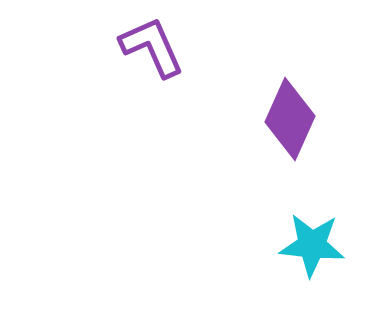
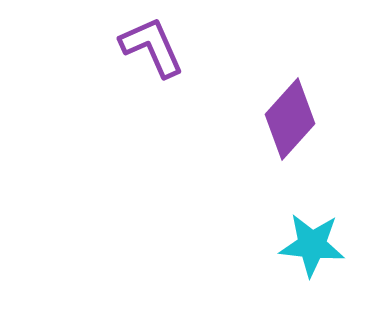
purple diamond: rotated 18 degrees clockwise
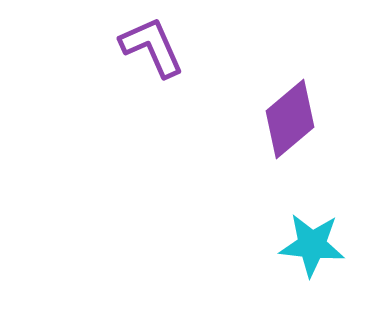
purple diamond: rotated 8 degrees clockwise
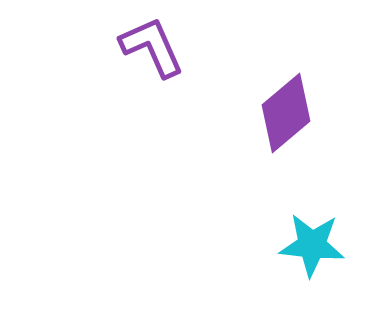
purple diamond: moved 4 px left, 6 px up
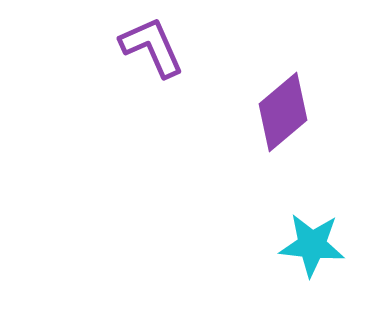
purple diamond: moved 3 px left, 1 px up
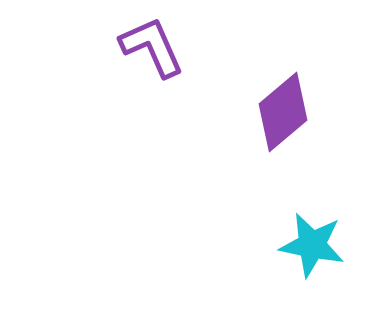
cyan star: rotated 6 degrees clockwise
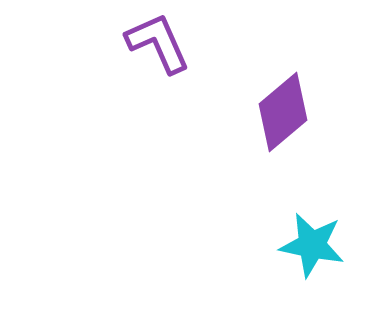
purple L-shape: moved 6 px right, 4 px up
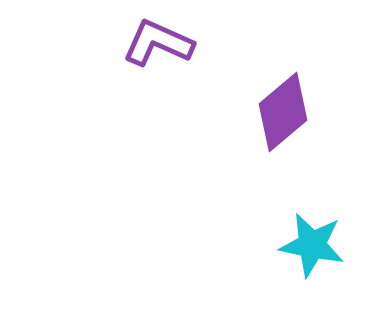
purple L-shape: rotated 42 degrees counterclockwise
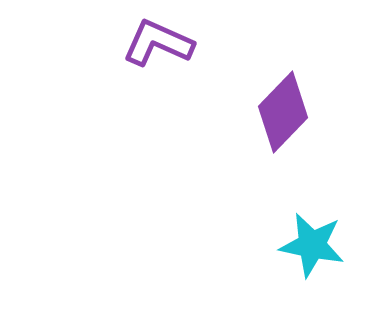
purple diamond: rotated 6 degrees counterclockwise
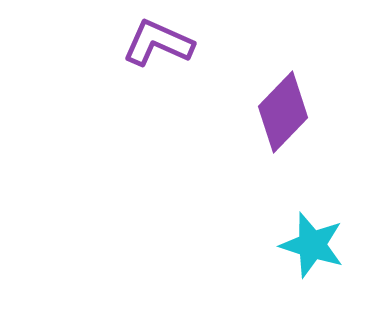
cyan star: rotated 6 degrees clockwise
